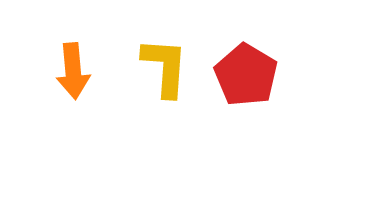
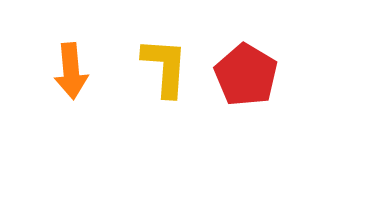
orange arrow: moved 2 px left
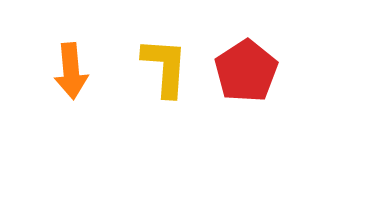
red pentagon: moved 4 px up; rotated 8 degrees clockwise
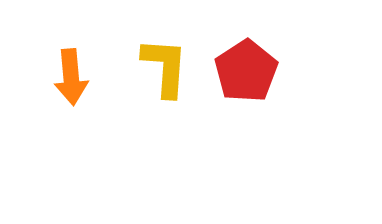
orange arrow: moved 6 px down
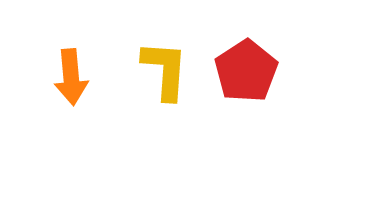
yellow L-shape: moved 3 px down
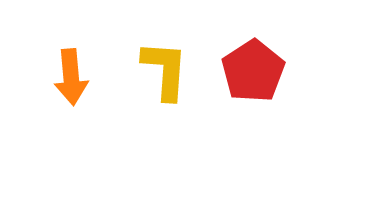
red pentagon: moved 7 px right
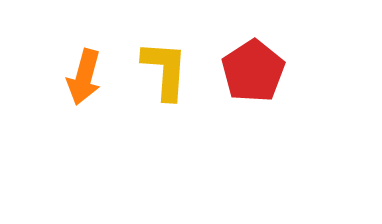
orange arrow: moved 13 px right; rotated 20 degrees clockwise
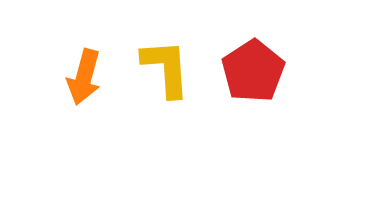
yellow L-shape: moved 1 px right, 2 px up; rotated 8 degrees counterclockwise
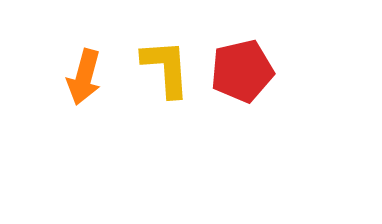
red pentagon: moved 11 px left; rotated 20 degrees clockwise
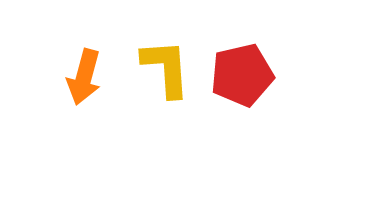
red pentagon: moved 4 px down
